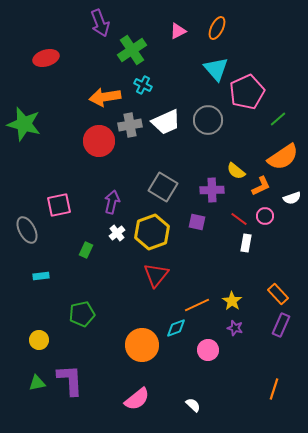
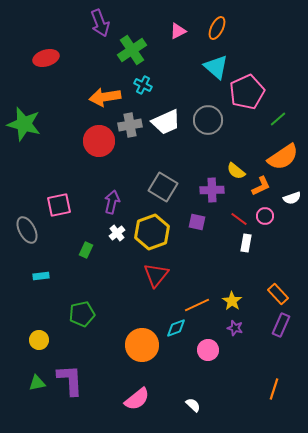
cyan triangle at (216, 69): moved 2 px up; rotated 8 degrees counterclockwise
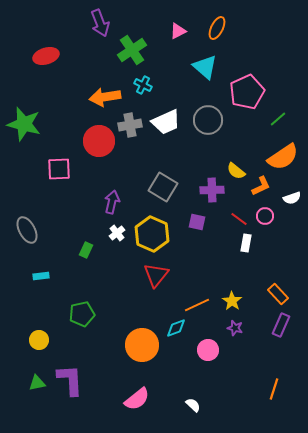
red ellipse at (46, 58): moved 2 px up
cyan triangle at (216, 67): moved 11 px left
pink square at (59, 205): moved 36 px up; rotated 10 degrees clockwise
yellow hexagon at (152, 232): moved 2 px down; rotated 16 degrees counterclockwise
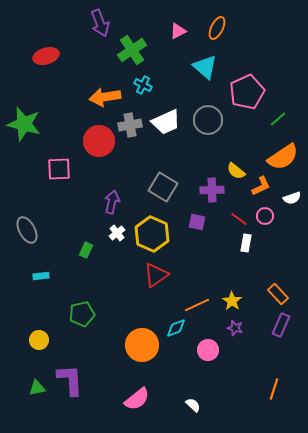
red triangle at (156, 275): rotated 16 degrees clockwise
green triangle at (37, 383): moved 5 px down
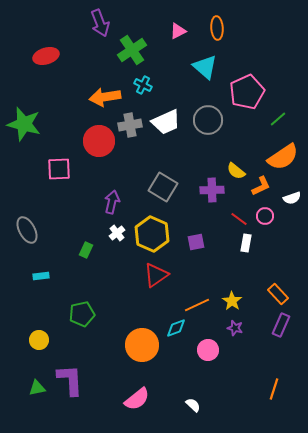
orange ellipse at (217, 28): rotated 30 degrees counterclockwise
purple square at (197, 222): moved 1 px left, 20 px down; rotated 24 degrees counterclockwise
